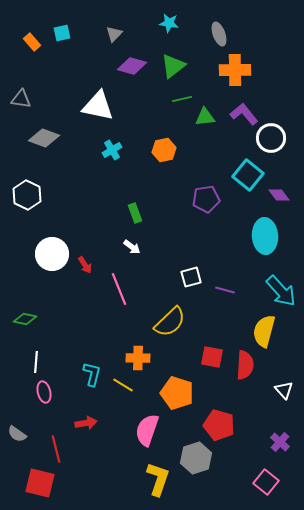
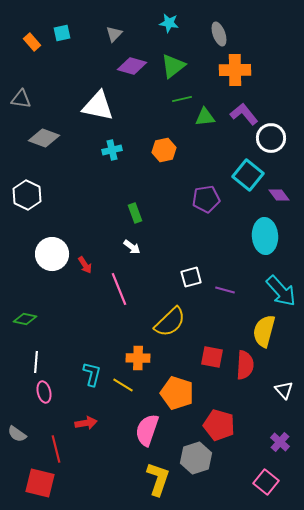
cyan cross at (112, 150): rotated 18 degrees clockwise
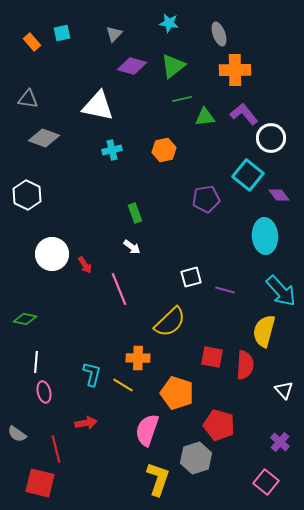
gray triangle at (21, 99): moved 7 px right
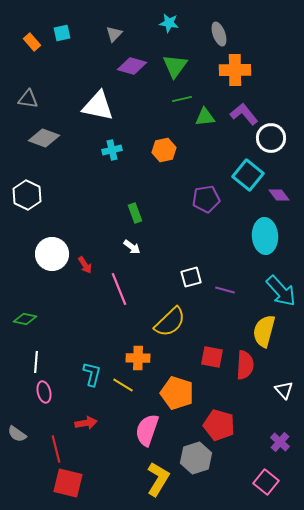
green triangle at (173, 66): moved 2 px right; rotated 16 degrees counterclockwise
yellow L-shape at (158, 479): rotated 12 degrees clockwise
red square at (40, 483): moved 28 px right
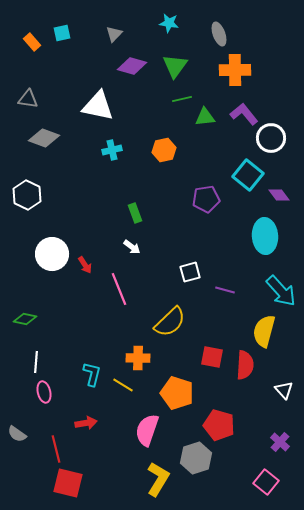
white square at (191, 277): moved 1 px left, 5 px up
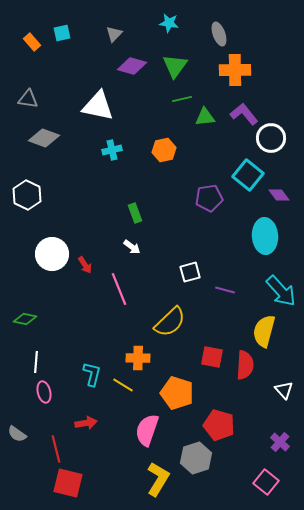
purple pentagon at (206, 199): moved 3 px right, 1 px up
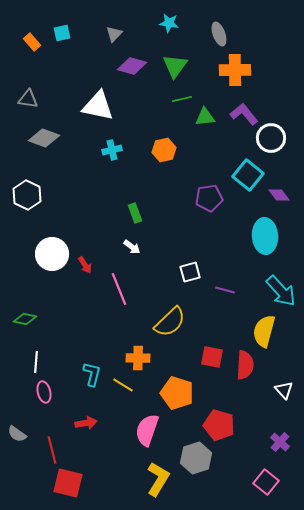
red line at (56, 449): moved 4 px left, 1 px down
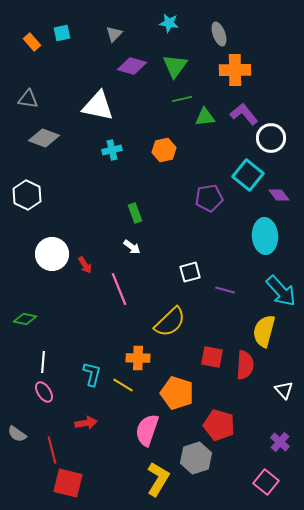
white line at (36, 362): moved 7 px right
pink ellipse at (44, 392): rotated 20 degrees counterclockwise
